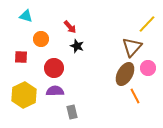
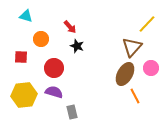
pink circle: moved 3 px right
purple semicircle: moved 1 px left, 1 px down; rotated 18 degrees clockwise
yellow hexagon: rotated 20 degrees clockwise
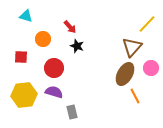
orange circle: moved 2 px right
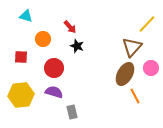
yellow hexagon: moved 3 px left
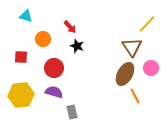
brown triangle: rotated 15 degrees counterclockwise
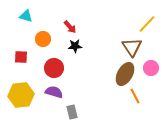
black star: moved 2 px left; rotated 24 degrees counterclockwise
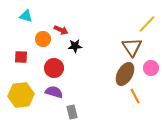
red arrow: moved 9 px left, 3 px down; rotated 24 degrees counterclockwise
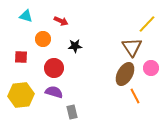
red arrow: moved 9 px up
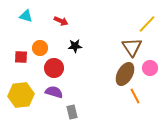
orange circle: moved 3 px left, 9 px down
pink circle: moved 1 px left
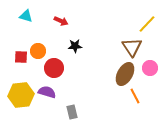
orange circle: moved 2 px left, 3 px down
purple semicircle: moved 7 px left
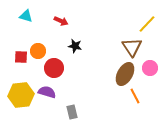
black star: rotated 16 degrees clockwise
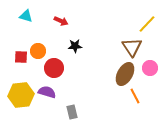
black star: rotated 16 degrees counterclockwise
